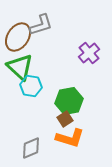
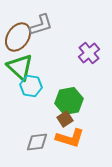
gray diamond: moved 6 px right, 6 px up; rotated 15 degrees clockwise
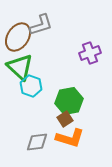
purple cross: moved 1 px right; rotated 20 degrees clockwise
cyan hexagon: rotated 10 degrees clockwise
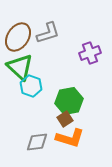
gray L-shape: moved 7 px right, 8 px down
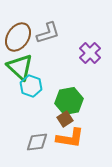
purple cross: rotated 25 degrees counterclockwise
orange L-shape: rotated 8 degrees counterclockwise
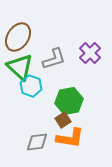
gray L-shape: moved 6 px right, 26 px down
brown square: moved 2 px left, 1 px down
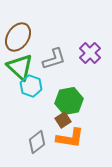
gray diamond: rotated 30 degrees counterclockwise
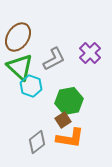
gray L-shape: rotated 10 degrees counterclockwise
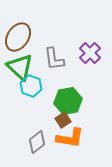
gray L-shape: rotated 110 degrees clockwise
green hexagon: moved 1 px left
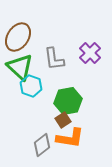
gray diamond: moved 5 px right, 3 px down
